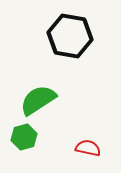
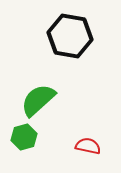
green semicircle: rotated 9 degrees counterclockwise
red semicircle: moved 2 px up
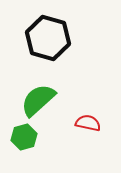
black hexagon: moved 22 px left, 2 px down; rotated 6 degrees clockwise
red semicircle: moved 23 px up
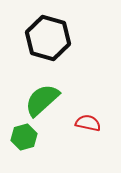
green semicircle: moved 4 px right
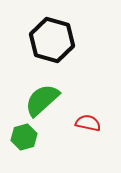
black hexagon: moved 4 px right, 2 px down
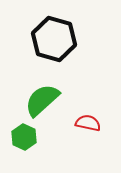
black hexagon: moved 2 px right, 1 px up
green hexagon: rotated 20 degrees counterclockwise
